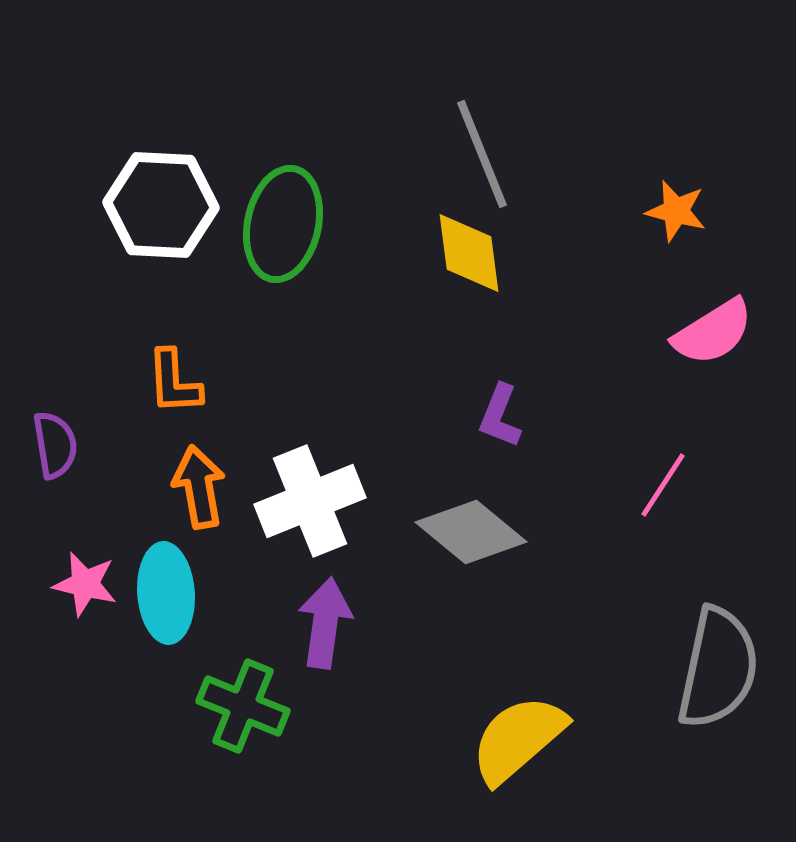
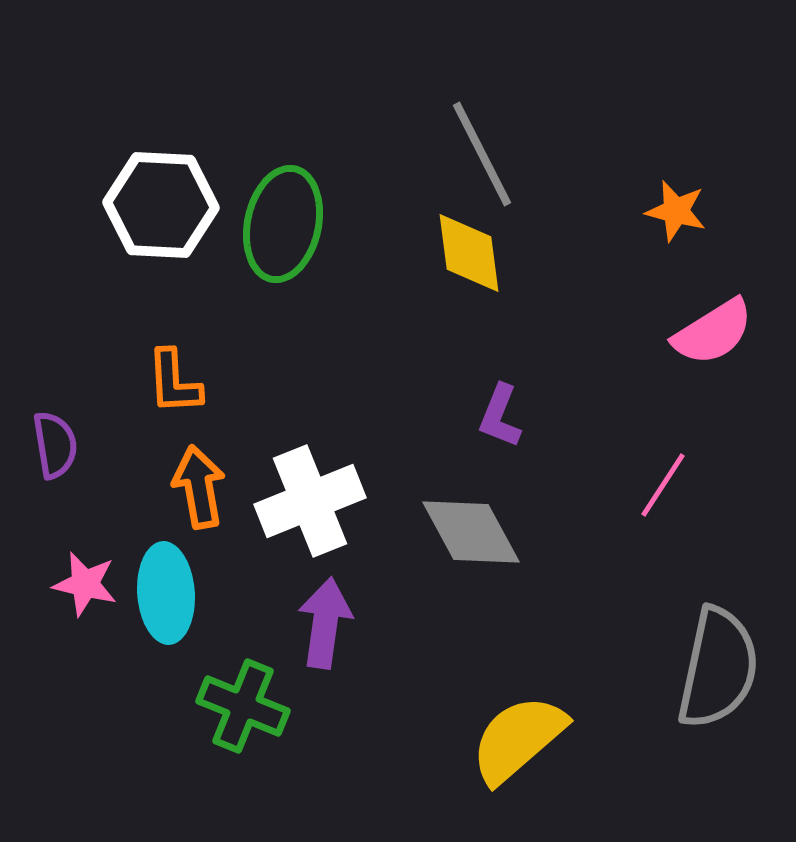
gray line: rotated 5 degrees counterclockwise
gray diamond: rotated 22 degrees clockwise
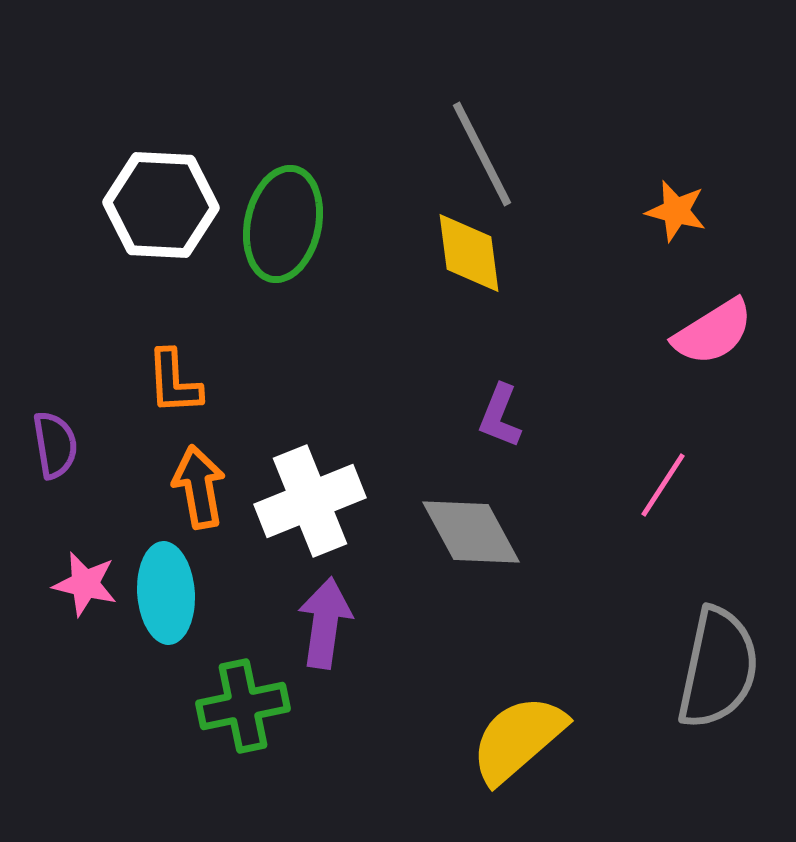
green cross: rotated 34 degrees counterclockwise
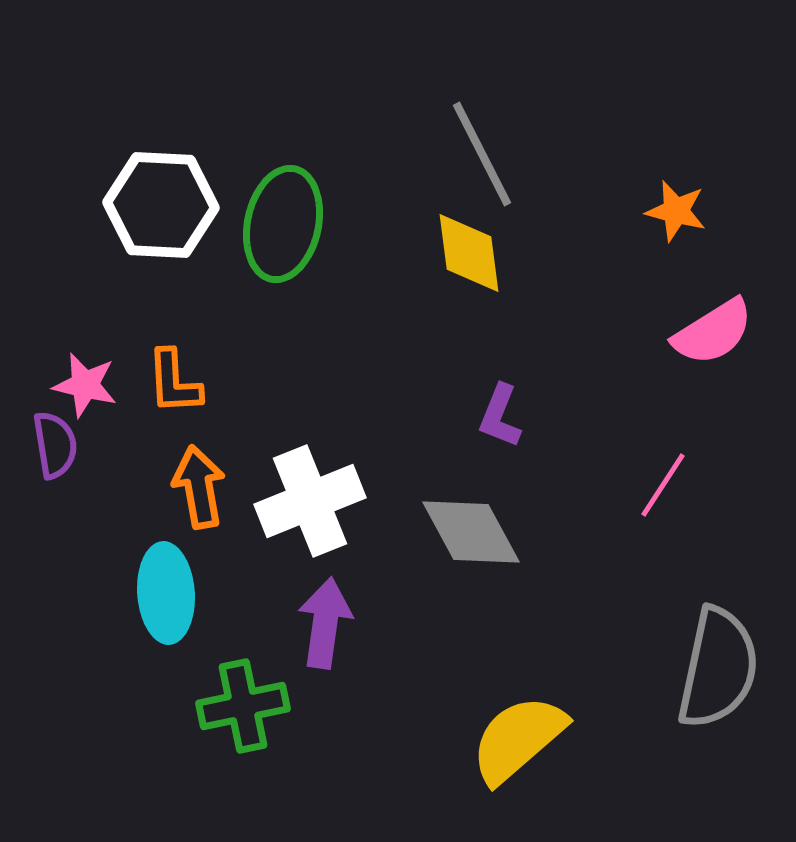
pink star: moved 199 px up
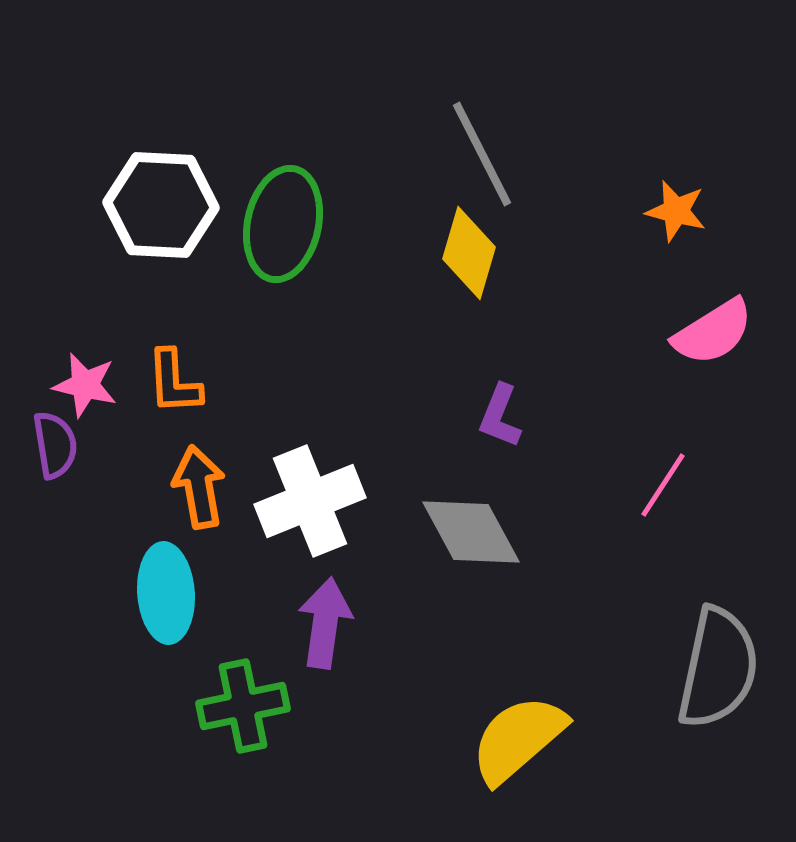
yellow diamond: rotated 24 degrees clockwise
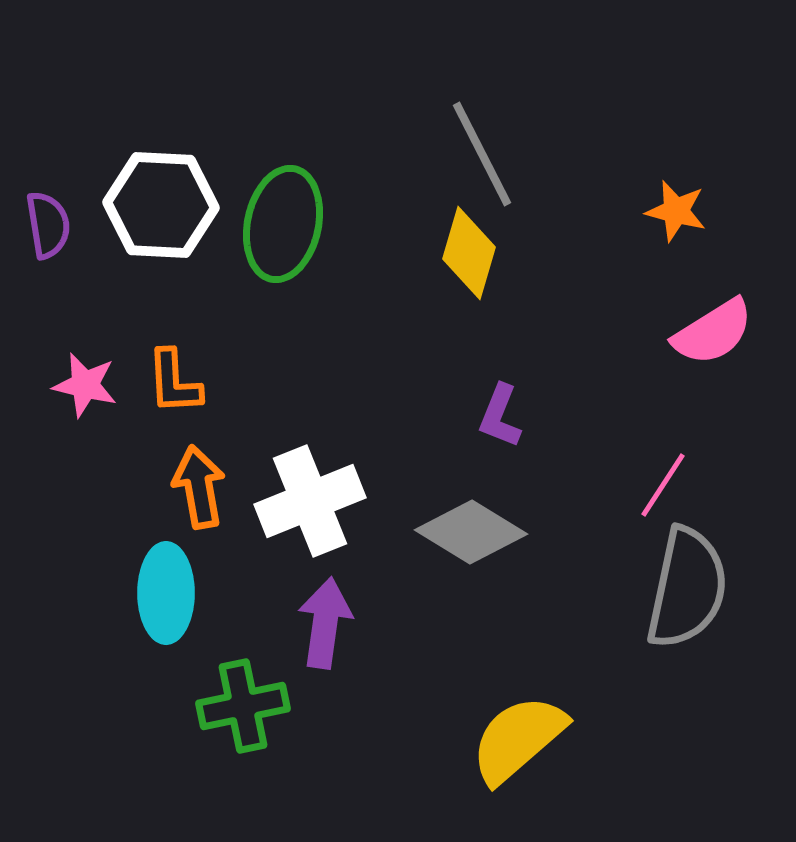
purple semicircle: moved 7 px left, 220 px up
gray diamond: rotated 30 degrees counterclockwise
cyan ellipse: rotated 4 degrees clockwise
gray semicircle: moved 31 px left, 80 px up
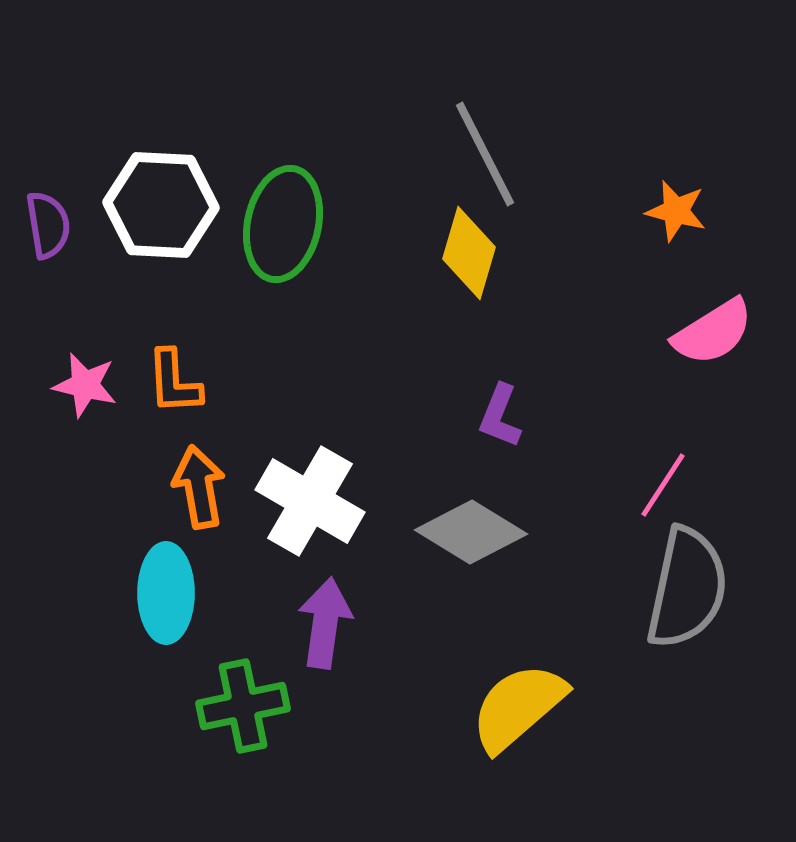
gray line: moved 3 px right
white cross: rotated 38 degrees counterclockwise
yellow semicircle: moved 32 px up
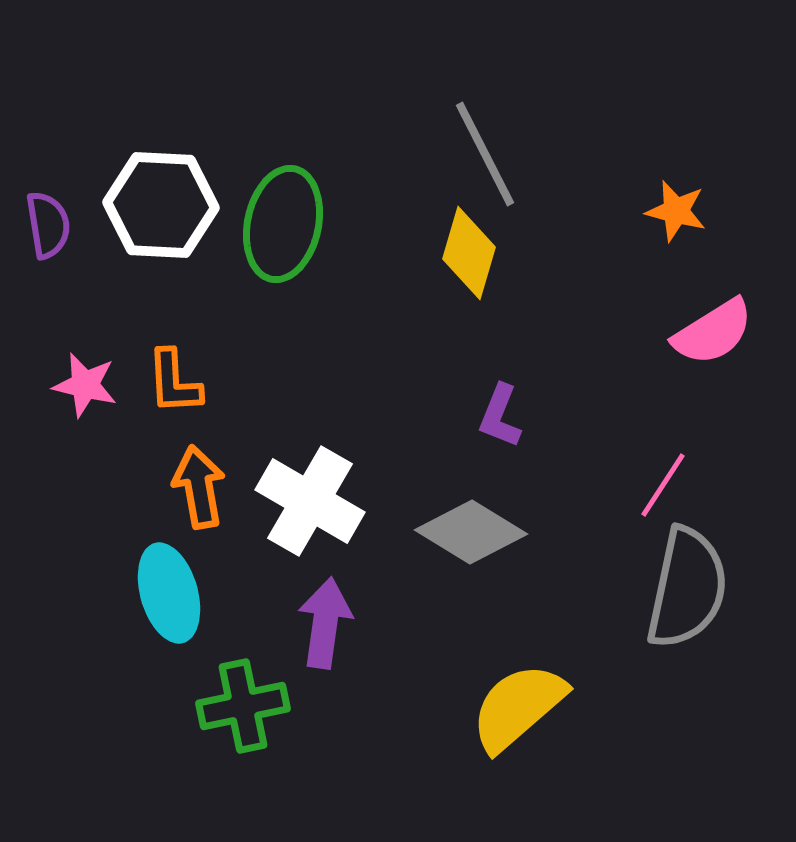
cyan ellipse: moved 3 px right; rotated 16 degrees counterclockwise
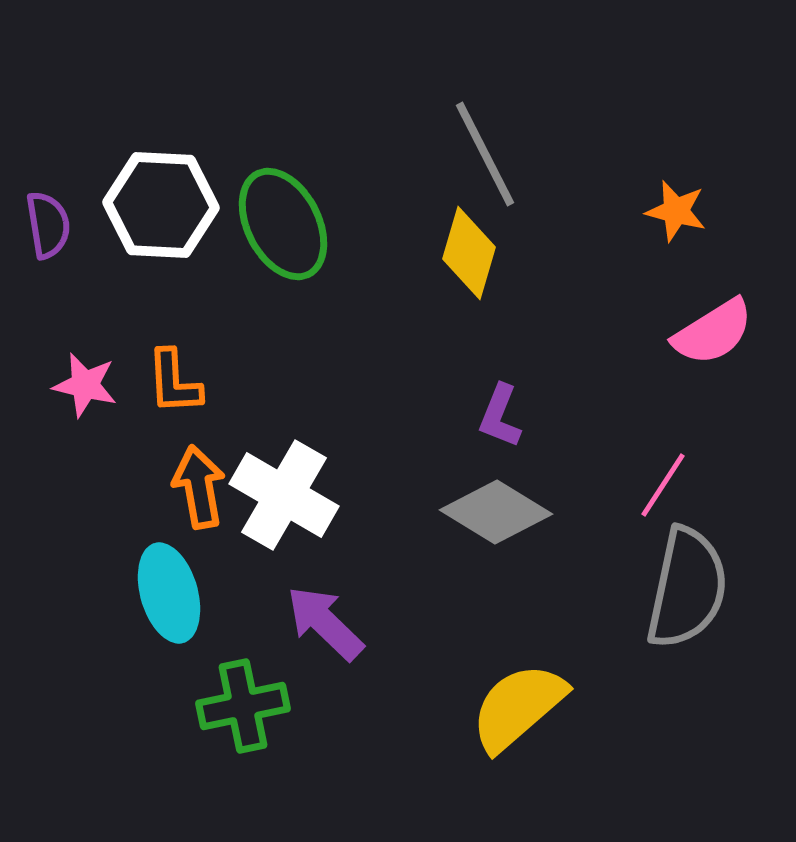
green ellipse: rotated 39 degrees counterclockwise
white cross: moved 26 px left, 6 px up
gray diamond: moved 25 px right, 20 px up
purple arrow: rotated 54 degrees counterclockwise
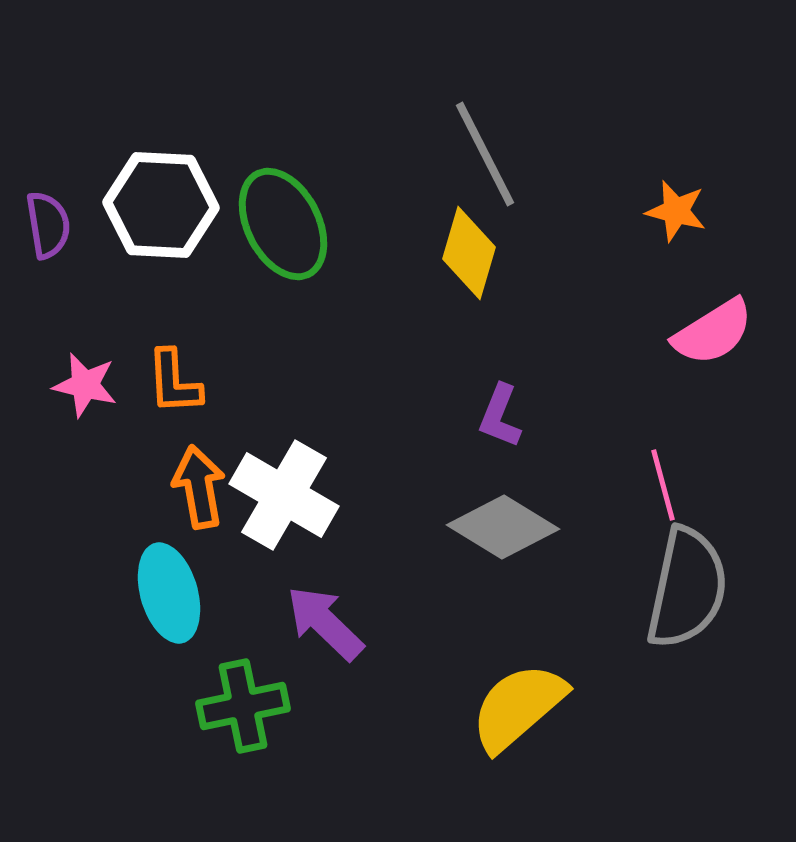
pink line: rotated 48 degrees counterclockwise
gray diamond: moved 7 px right, 15 px down
